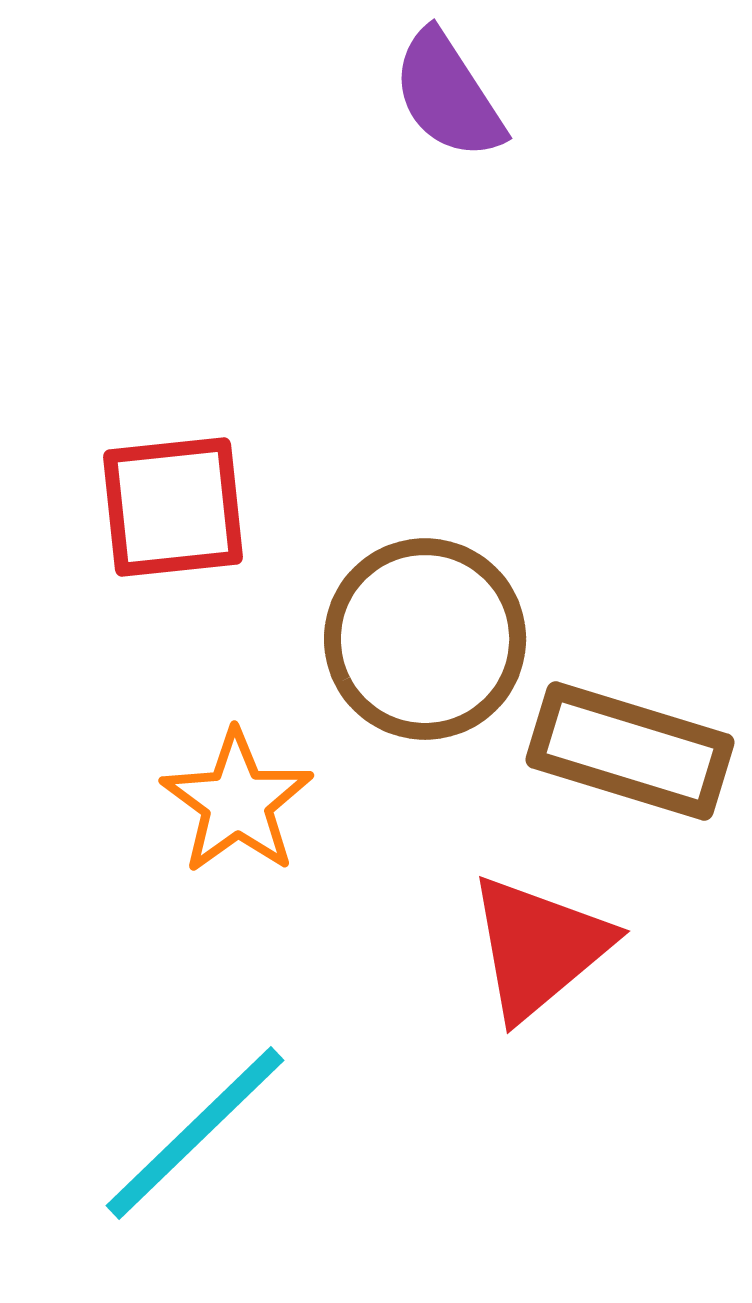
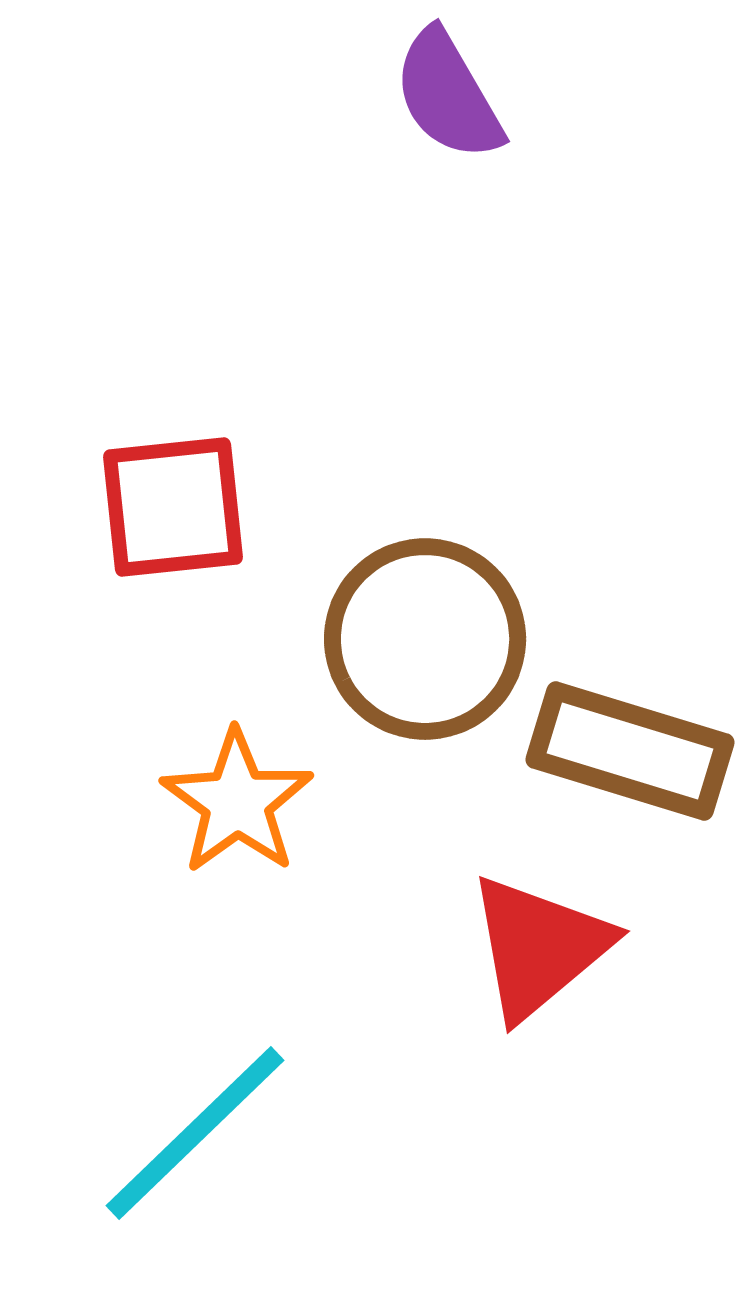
purple semicircle: rotated 3 degrees clockwise
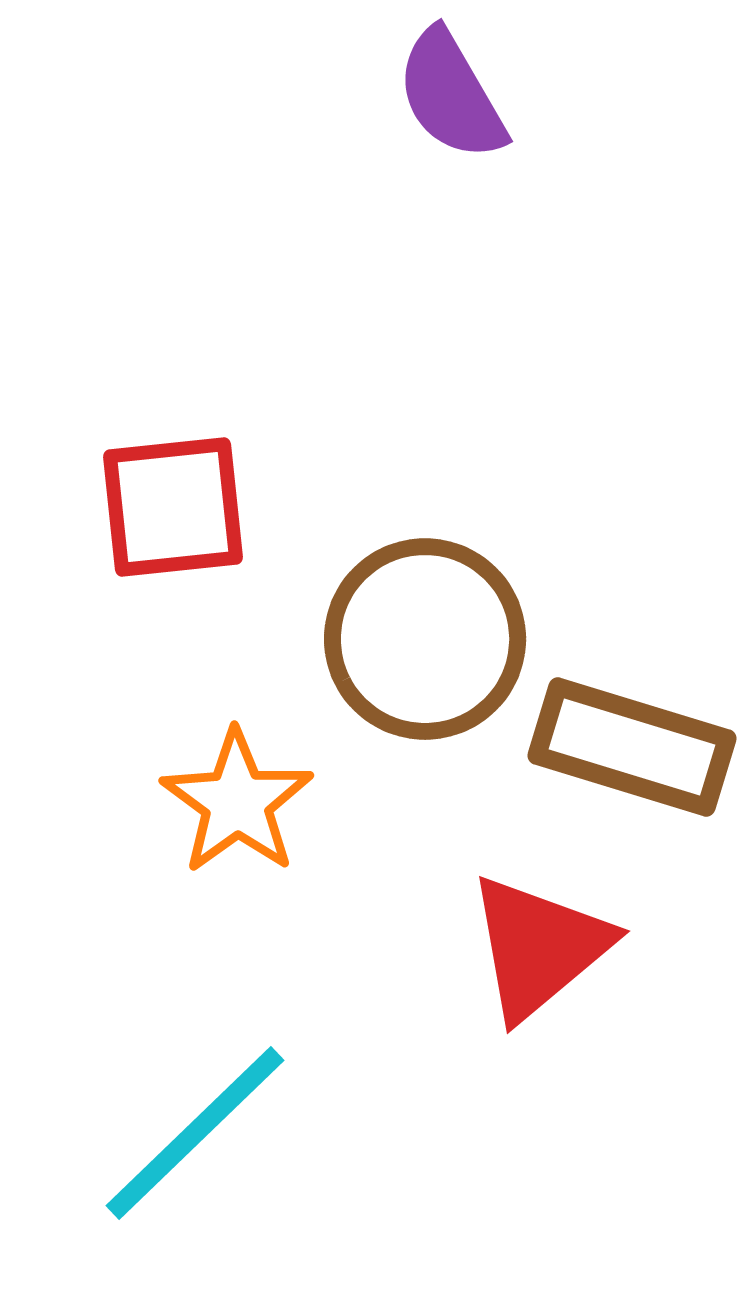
purple semicircle: moved 3 px right
brown rectangle: moved 2 px right, 4 px up
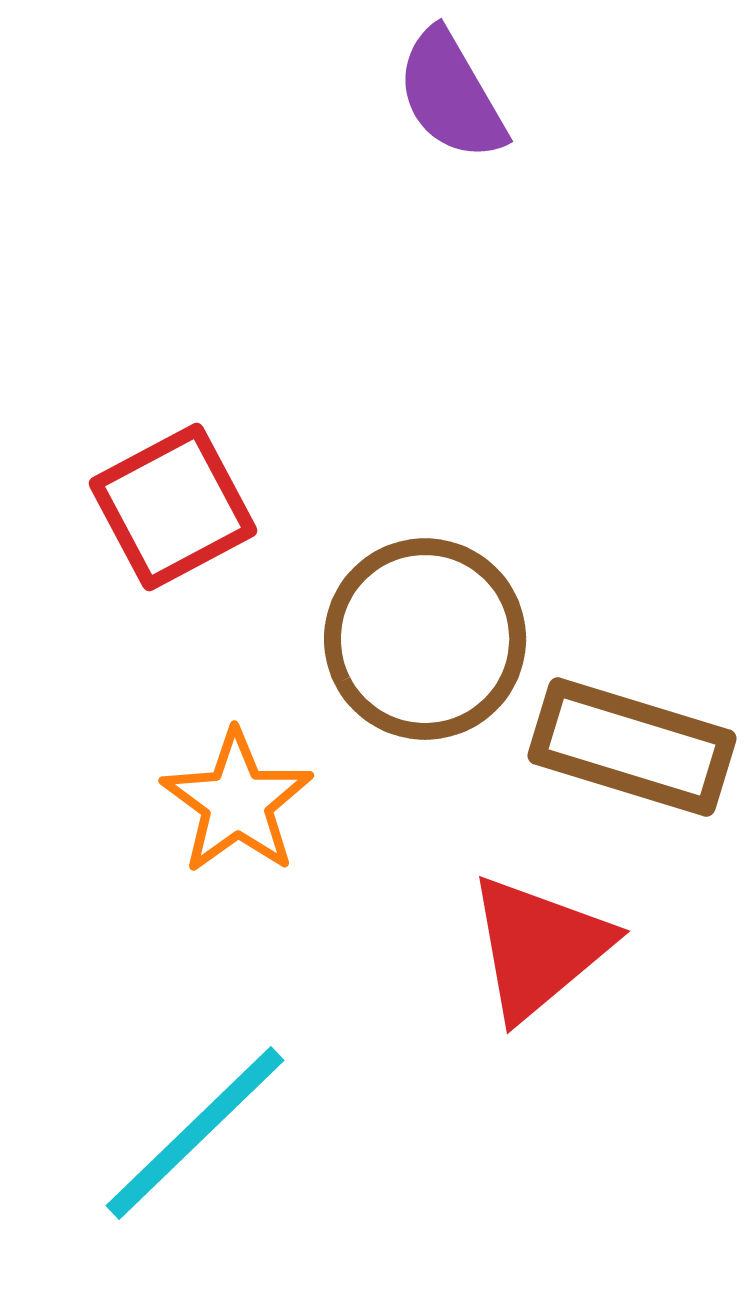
red square: rotated 22 degrees counterclockwise
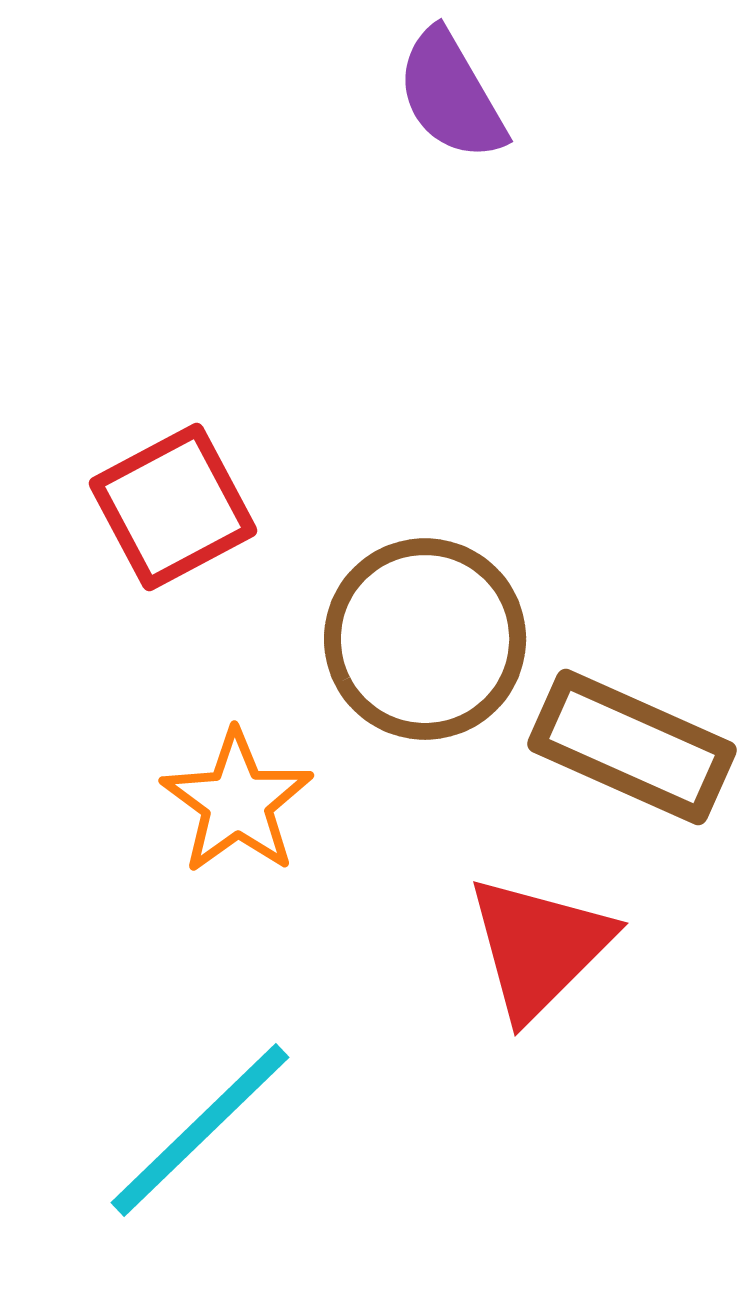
brown rectangle: rotated 7 degrees clockwise
red triangle: rotated 5 degrees counterclockwise
cyan line: moved 5 px right, 3 px up
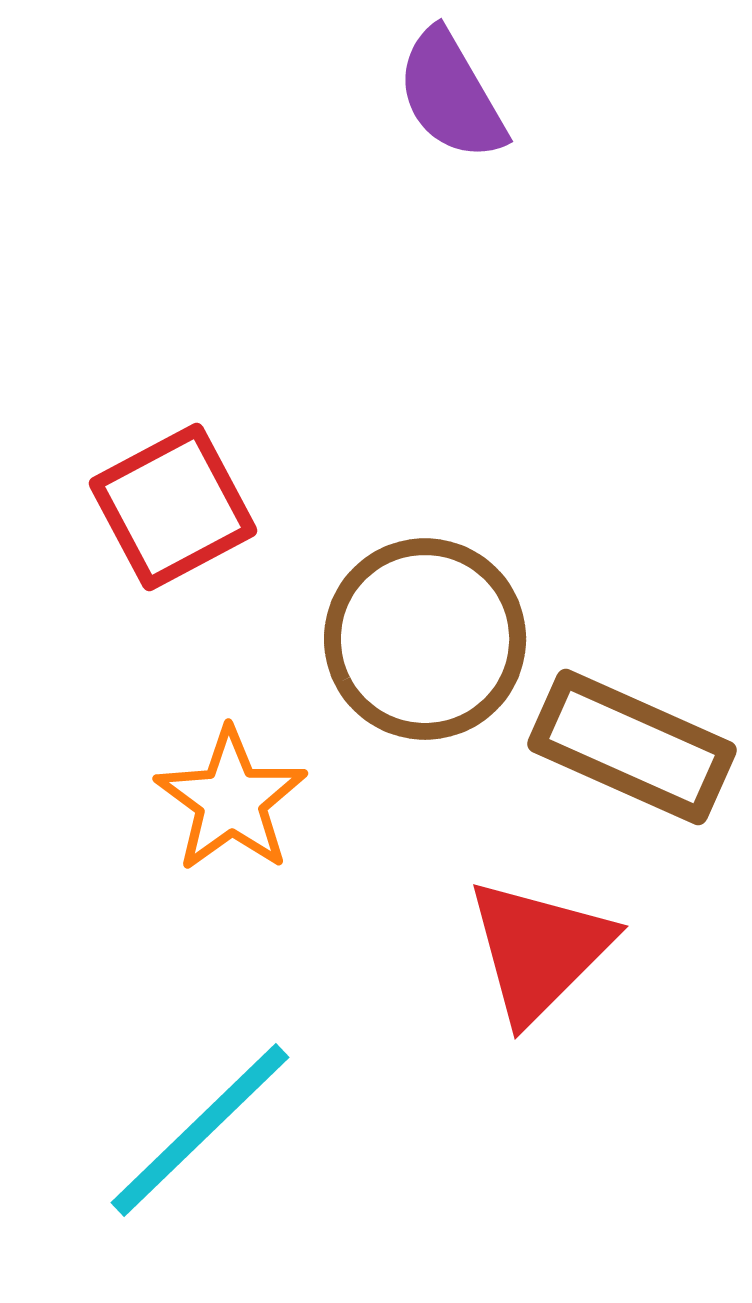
orange star: moved 6 px left, 2 px up
red triangle: moved 3 px down
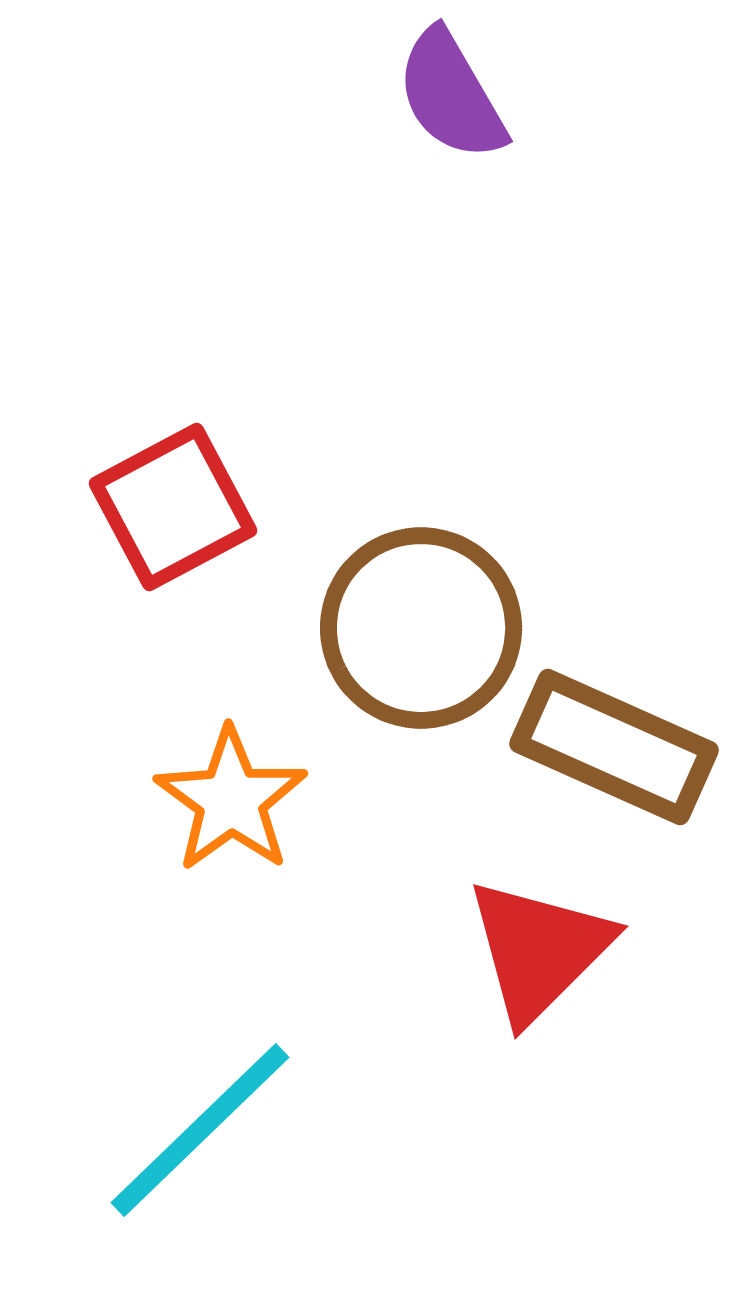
brown circle: moved 4 px left, 11 px up
brown rectangle: moved 18 px left
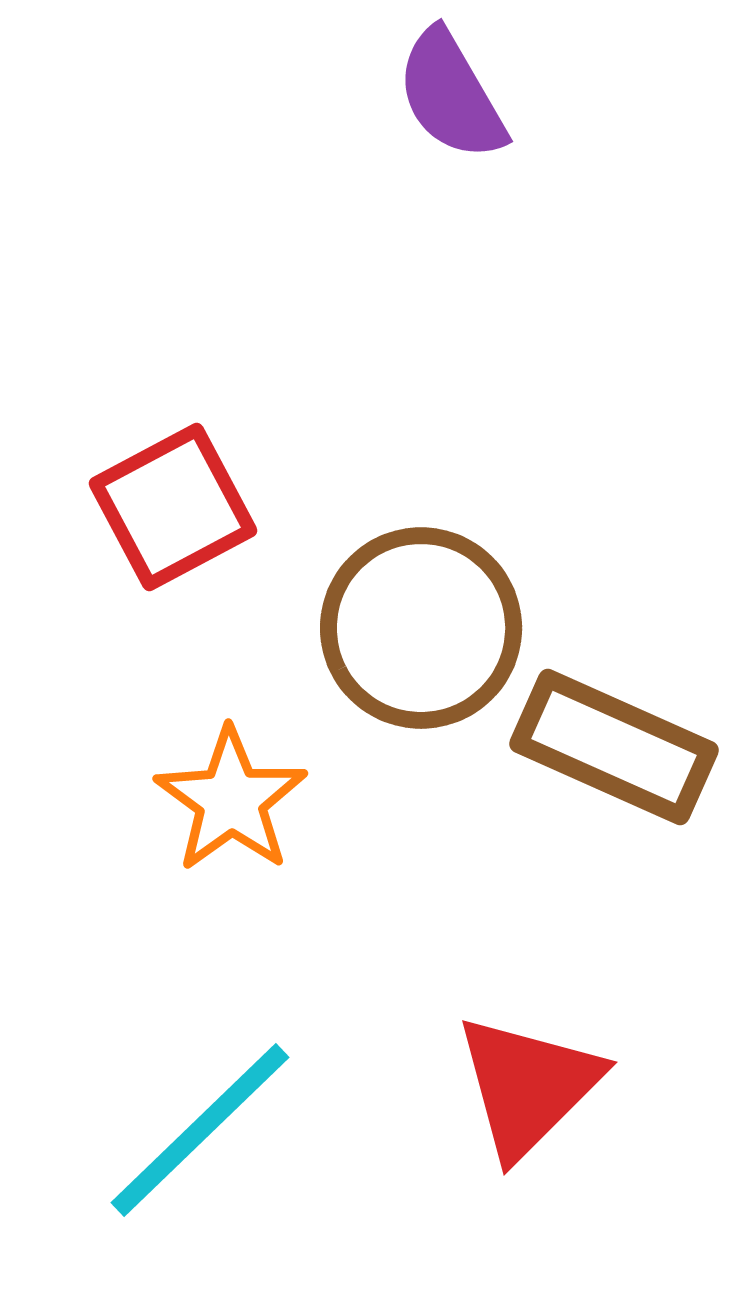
red triangle: moved 11 px left, 136 px down
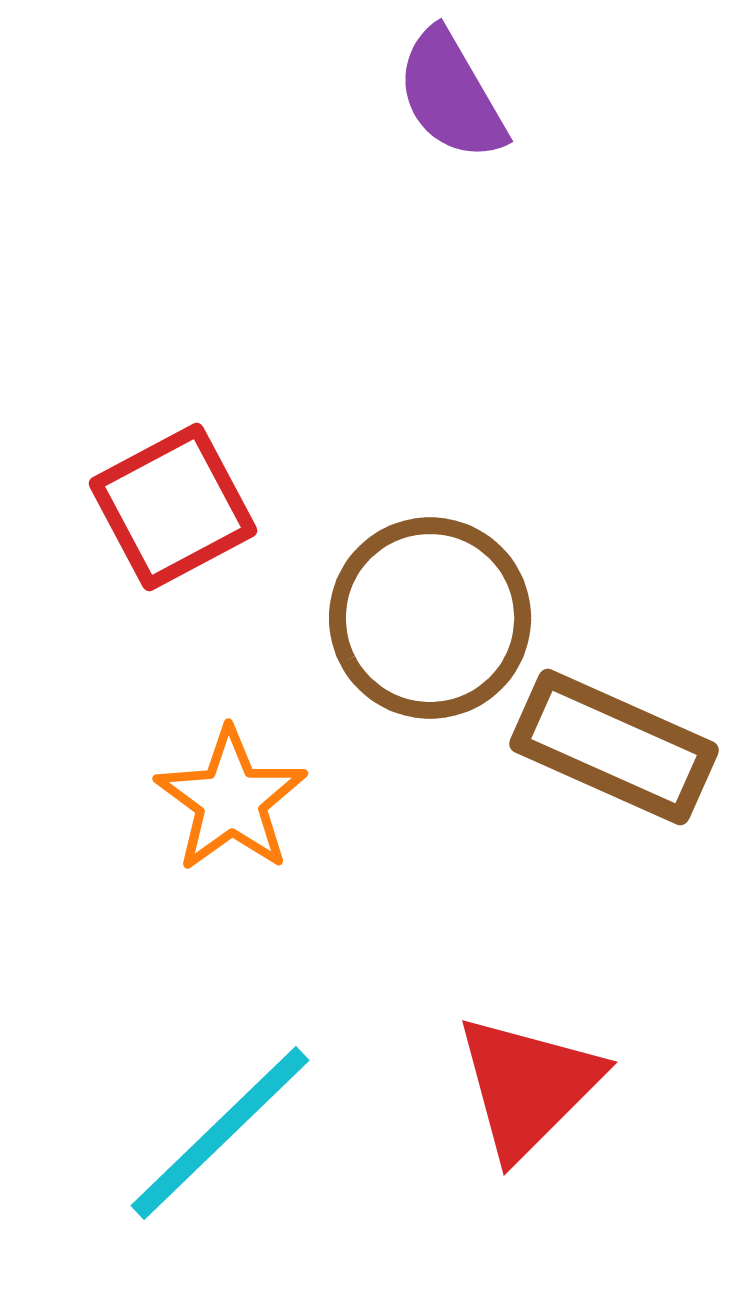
brown circle: moved 9 px right, 10 px up
cyan line: moved 20 px right, 3 px down
